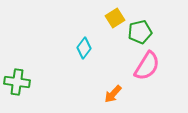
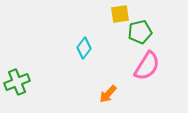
yellow square: moved 5 px right, 4 px up; rotated 24 degrees clockwise
green cross: rotated 30 degrees counterclockwise
orange arrow: moved 5 px left
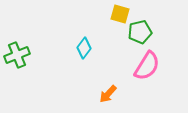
yellow square: rotated 24 degrees clockwise
green cross: moved 27 px up
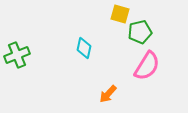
cyan diamond: rotated 25 degrees counterclockwise
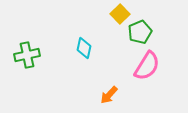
yellow square: rotated 30 degrees clockwise
green pentagon: rotated 10 degrees counterclockwise
green cross: moved 10 px right; rotated 10 degrees clockwise
orange arrow: moved 1 px right, 1 px down
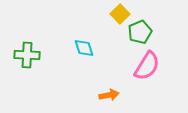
cyan diamond: rotated 30 degrees counterclockwise
green cross: rotated 15 degrees clockwise
orange arrow: rotated 144 degrees counterclockwise
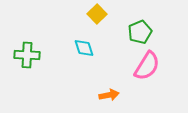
yellow square: moved 23 px left
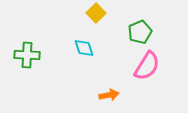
yellow square: moved 1 px left, 1 px up
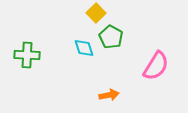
green pentagon: moved 29 px left, 5 px down; rotated 20 degrees counterclockwise
pink semicircle: moved 9 px right
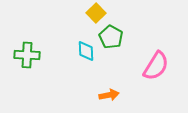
cyan diamond: moved 2 px right, 3 px down; rotated 15 degrees clockwise
